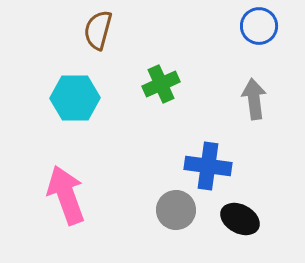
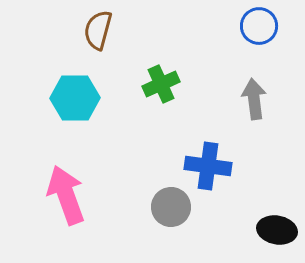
gray circle: moved 5 px left, 3 px up
black ellipse: moved 37 px right, 11 px down; rotated 18 degrees counterclockwise
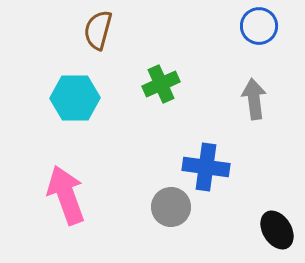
blue cross: moved 2 px left, 1 px down
black ellipse: rotated 48 degrees clockwise
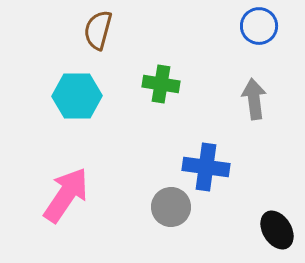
green cross: rotated 33 degrees clockwise
cyan hexagon: moved 2 px right, 2 px up
pink arrow: rotated 54 degrees clockwise
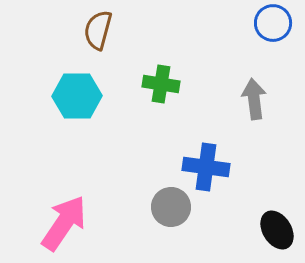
blue circle: moved 14 px right, 3 px up
pink arrow: moved 2 px left, 28 px down
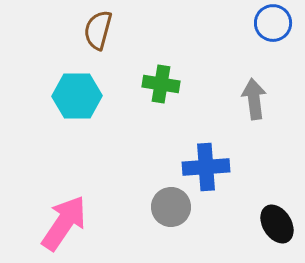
blue cross: rotated 12 degrees counterclockwise
black ellipse: moved 6 px up
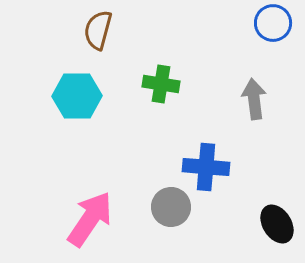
blue cross: rotated 9 degrees clockwise
pink arrow: moved 26 px right, 4 px up
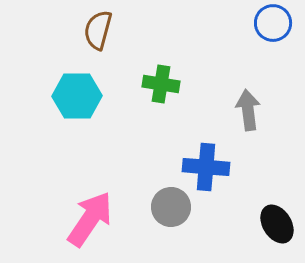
gray arrow: moved 6 px left, 11 px down
